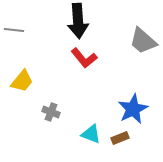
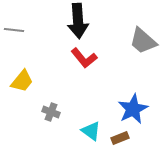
cyan triangle: moved 3 px up; rotated 15 degrees clockwise
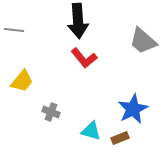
cyan triangle: rotated 20 degrees counterclockwise
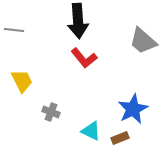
yellow trapezoid: rotated 65 degrees counterclockwise
cyan triangle: rotated 10 degrees clockwise
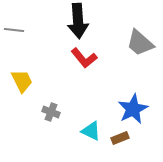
gray trapezoid: moved 3 px left, 2 px down
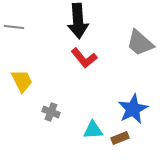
gray line: moved 3 px up
cyan triangle: moved 2 px right, 1 px up; rotated 30 degrees counterclockwise
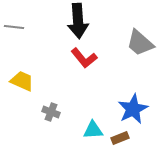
yellow trapezoid: rotated 40 degrees counterclockwise
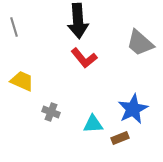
gray line: rotated 66 degrees clockwise
cyan triangle: moved 6 px up
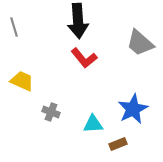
brown rectangle: moved 2 px left, 6 px down
